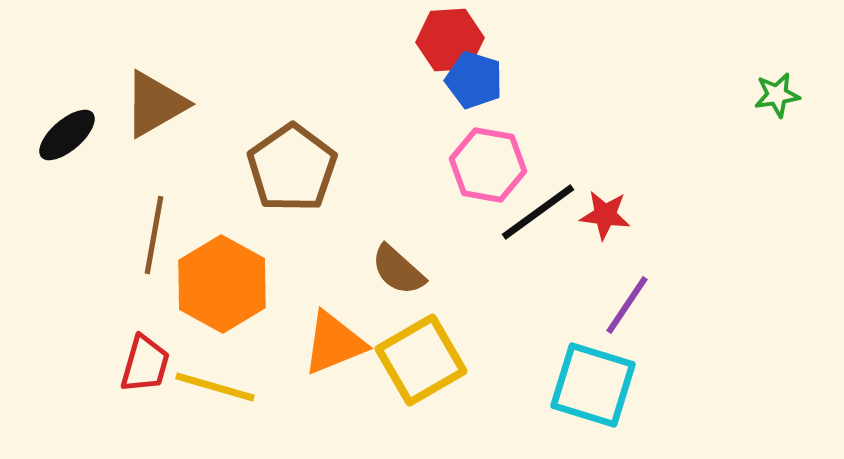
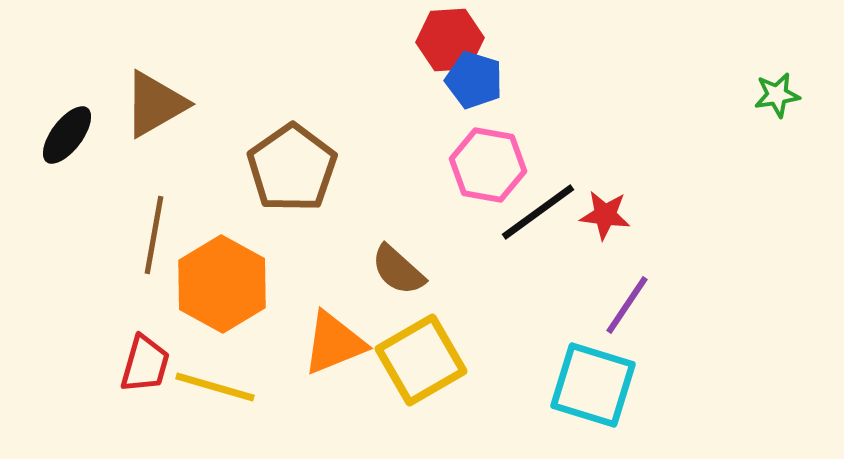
black ellipse: rotated 12 degrees counterclockwise
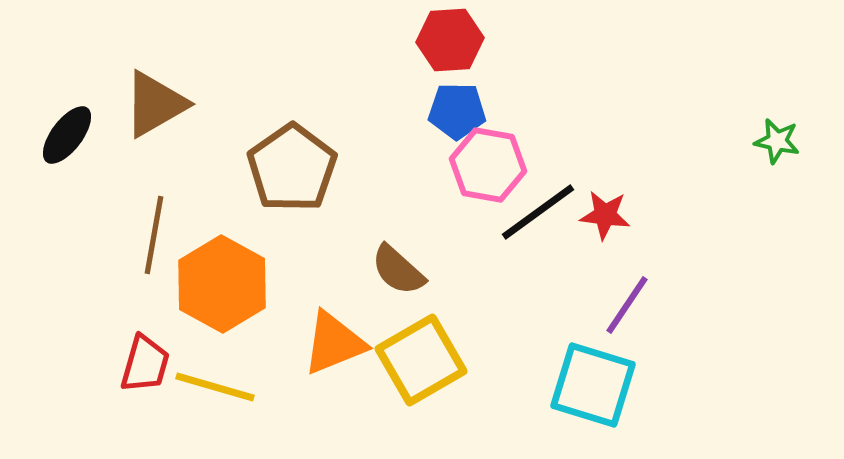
blue pentagon: moved 17 px left, 31 px down; rotated 16 degrees counterclockwise
green star: moved 46 px down; rotated 21 degrees clockwise
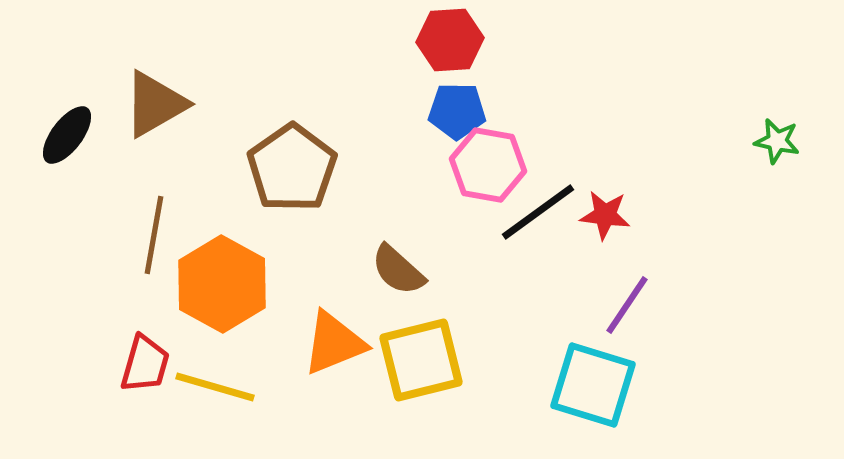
yellow square: rotated 16 degrees clockwise
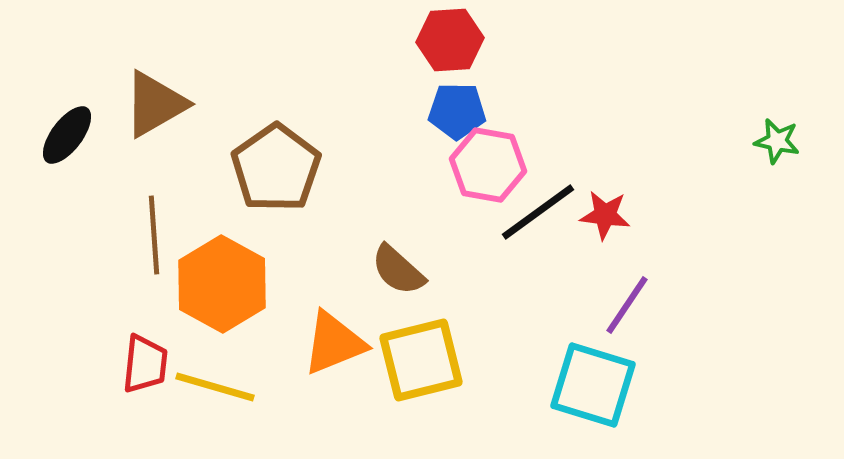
brown pentagon: moved 16 px left
brown line: rotated 14 degrees counterclockwise
red trapezoid: rotated 10 degrees counterclockwise
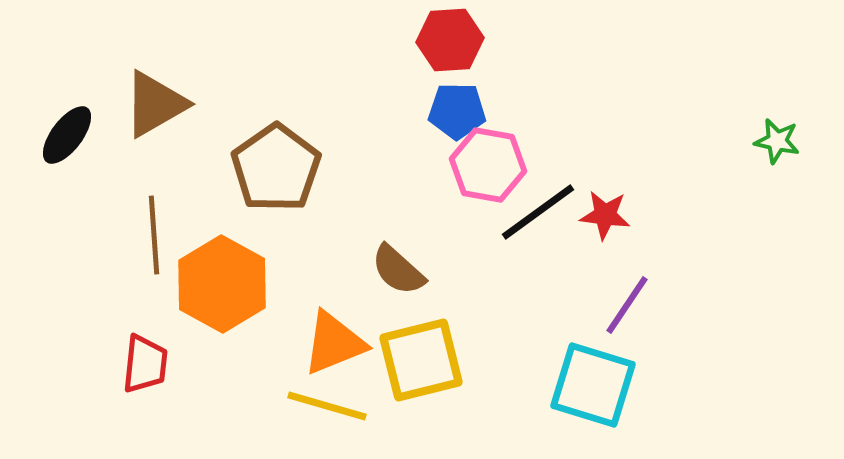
yellow line: moved 112 px right, 19 px down
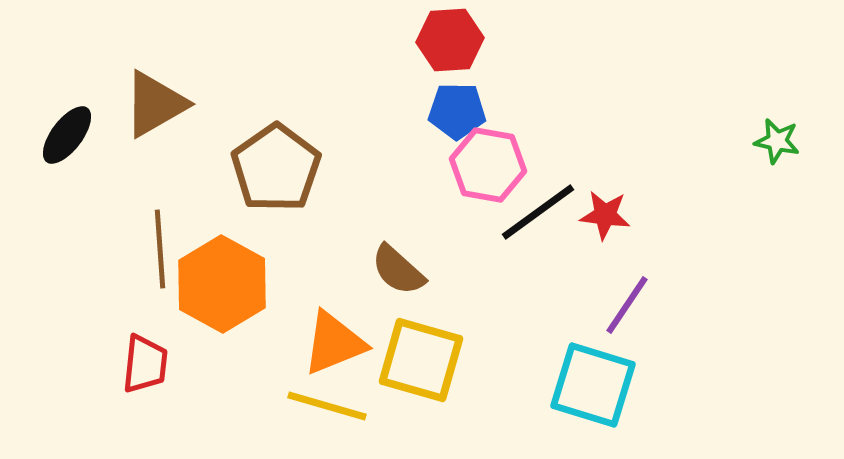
brown line: moved 6 px right, 14 px down
yellow square: rotated 30 degrees clockwise
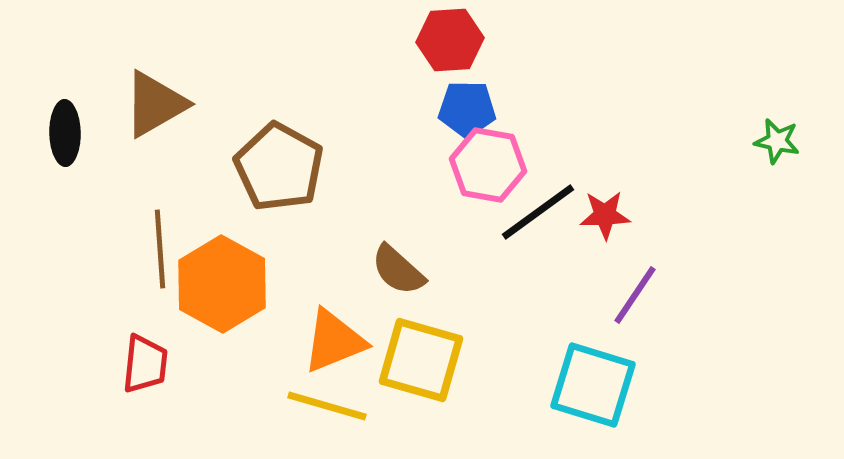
blue pentagon: moved 10 px right, 2 px up
black ellipse: moved 2 px left, 2 px up; rotated 38 degrees counterclockwise
brown pentagon: moved 3 px right, 1 px up; rotated 8 degrees counterclockwise
red star: rotated 9 degrees counterclockwise
purple line: moved 8 px right, 10 px up
orange triangle: moved 2 px up
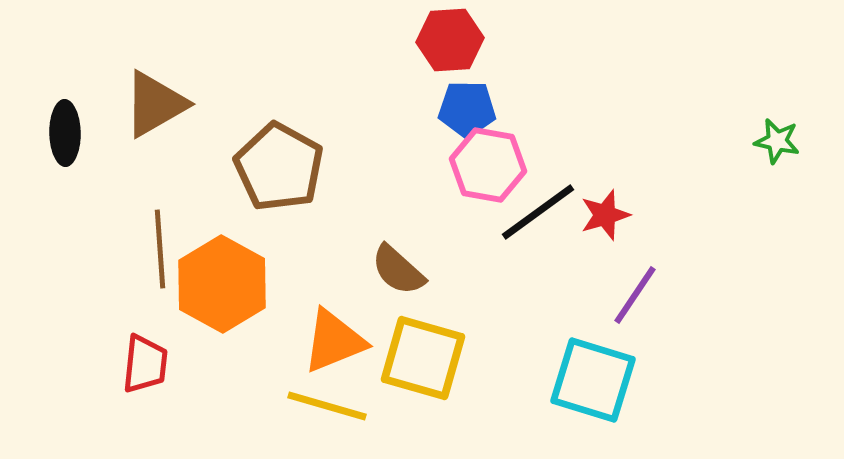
red star: rotated 15 degrees counterclockwise
yellow square: moved 2 px right, 2 px up
cyan square: moved 5 px up
